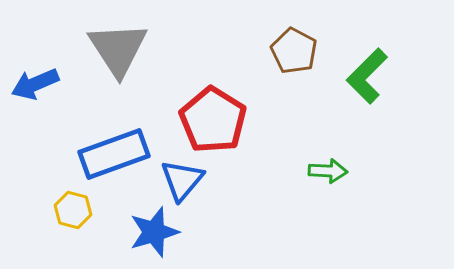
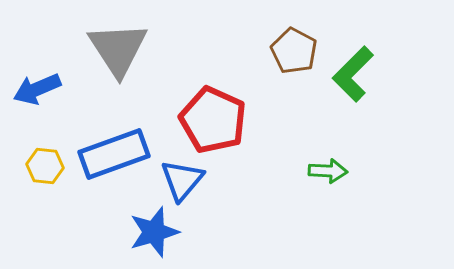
green L-shape: moved 14 px left, 2 px up
blue arrow: moved 2 px right, 5 px down
red pentagon: rotated 8 degrees counterclockwise
yellow hexagon: moved 28 px left, 44 px up; rotated 9 degrees counterclockwise
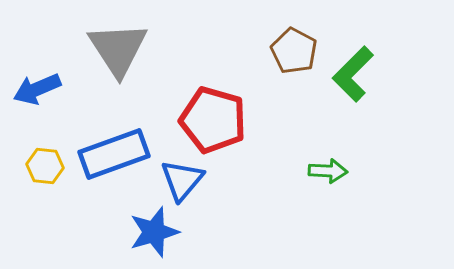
red pentagon: rotated 8 degrees counterclockwise
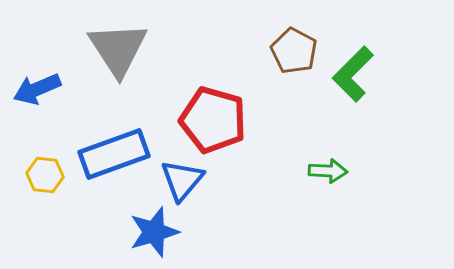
yellow hexagon: moved 9 px down
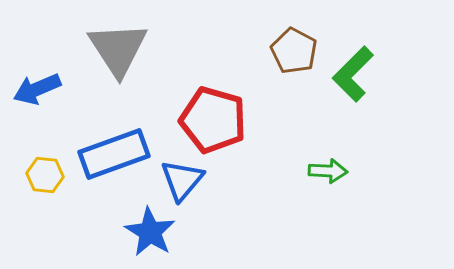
blue star: moved 4 px left; rotated 24 degrees counterclockwise
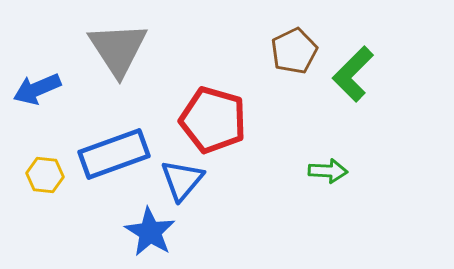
brown pentagon: rotated 18 degrees clockwise
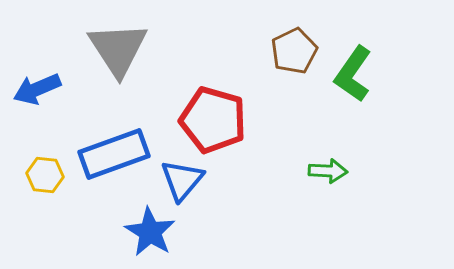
green L-shape: rotated 10 degrees counterclockwise
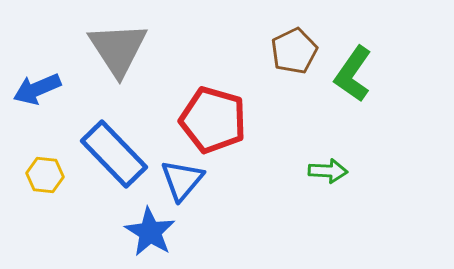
blue rectangle: rotated 66 degrees clockwise
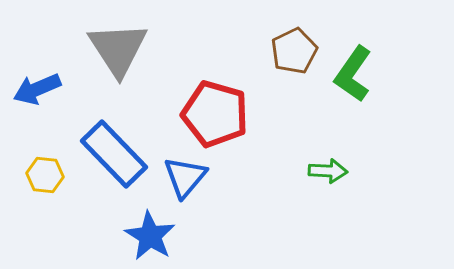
red pentagon: moved 2 px right, 6 px up
blue triangle: moved 3 px right, 3 px up
blue star: moved 4 px down
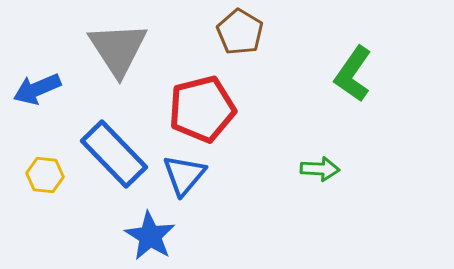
brown pentagon: moved 54 px left, 19 px up; rotated 15 degrees counterclockwise
red pentagon: moved 13 px left, 5 px up; rotated 30 degrees counterclockwise
green arrow: moved 8 px left, 2 px up
blue triangle: moved 1 px left, 2 px up
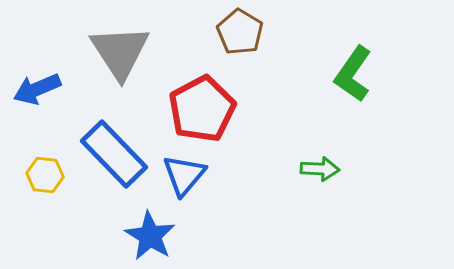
gray triangle: moved 2 px right, 3 px down
red pentagon: rotated 14 degrees counterclockwise
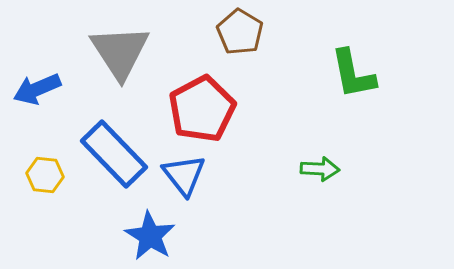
green L-shape: rotated 46 degrees counterclockwise
blue triangle: rotated 18 degrees counterclockwise
